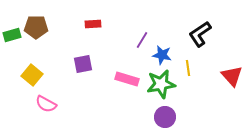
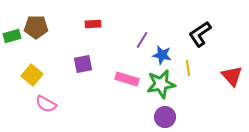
green rectangle: moved 1 px down
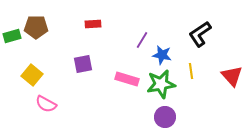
yellow line: moved 3 px right, 3 px down
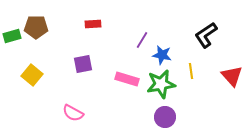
black L-shape: moved 6 px right, 1 px down
pink semicircle: moved 27 px right, 9 px down
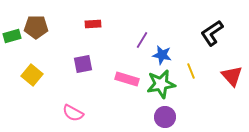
black L-shape: moved 6 px right, 2 px up
yellow line: rotated 14 degrees counterclockwise
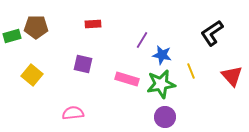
purple square: rotated 24 degrees clockwise
pink semicircle: rotated 145 degrees clockwise
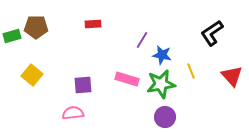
purple square: moved 21 px down; rotated 18 degrees counterclockwise
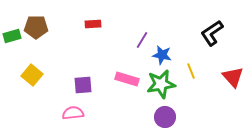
red triangle: moved 1 px right, 1 px down
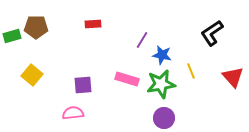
purple circle: moved 1 px left, 1 px down
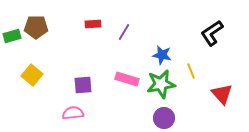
purple line: moved 18 px left, 8 px up
red triangle: moved 11 px left, 17 px down
